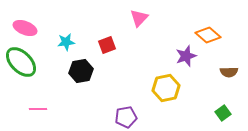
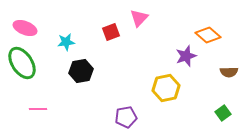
red square: moved 4 px right, 13 px up
green ellipse: moved 1 px right, 1 px down; rotated 12 degrees clockwise
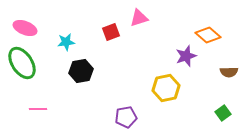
pink triangle: rotated 30 degrees clockwise
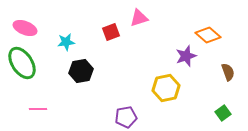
brown semicircle: moved 1 px left; rotated 108 degrees counterclockwise
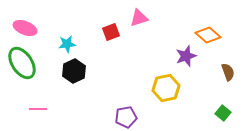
cyan star: moved 1 px right, 2 px down
black hexagon: moved 7 px left; rotated 15 degrees counterclockwise
green square: rotated 14 degrees counterclockwise
